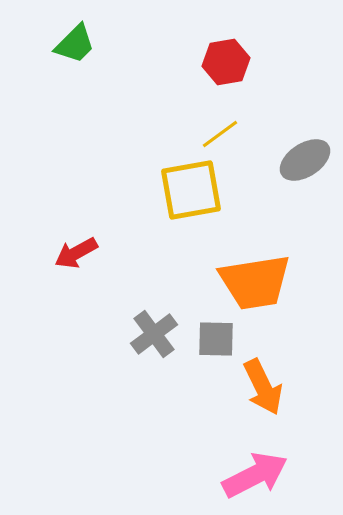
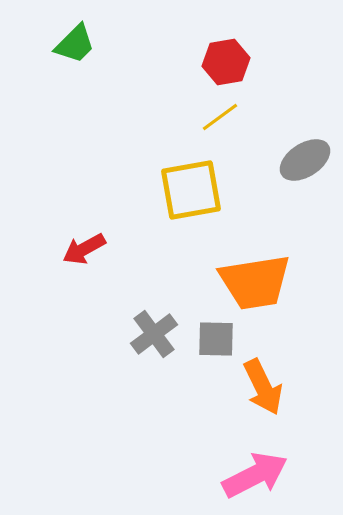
yellow line: moved 17 px up
red arrow: moved 8 px right, 4 px up
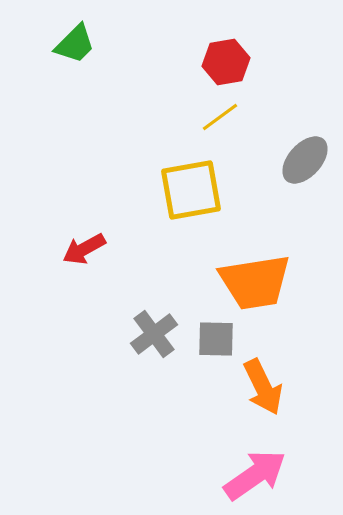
gray ellipse: rotated 15 degrees counterclockwise
pink arrow: rotated 8 degrees counterclockwise
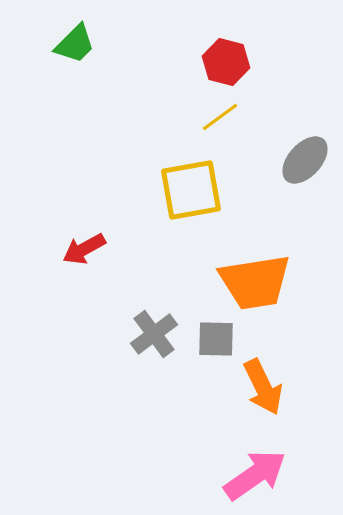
red hexagon: rotated 24 degrees clockwise
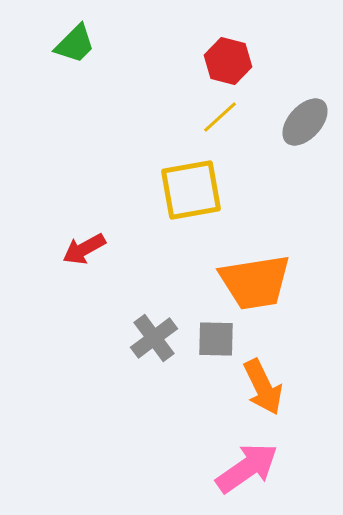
red hexagon: moved 2 px right, 1 px up
yellow line: rotated 6 degrees counterclockwise
gray ellipse: moved 38 px up
gray cross: moved 4 px down
pink arrow: moved 8 px left, 7 px up
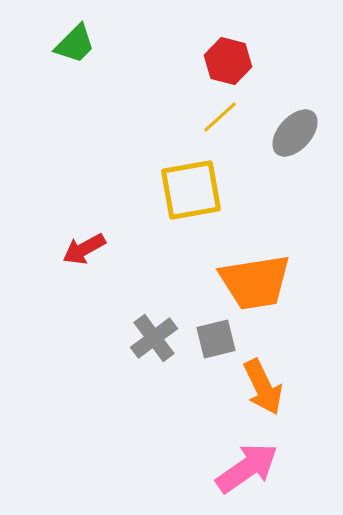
gray ellipse: moved 10 px left, 11 px down
gray square: rotated 15 degrees counterclockwise
